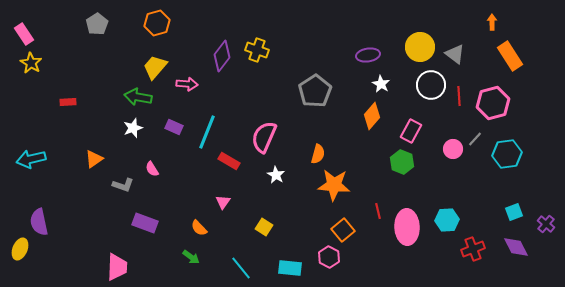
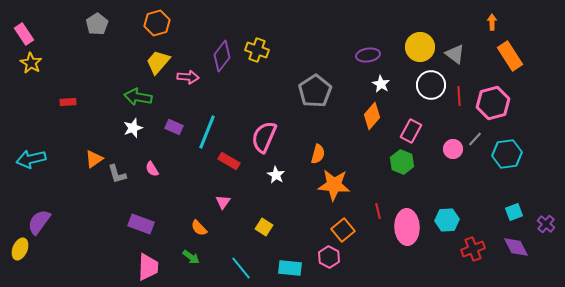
yellow trapezoid at (155, 67): moved 3 px right, 5 px up
pink arrow at (187, 84): moved 1 px right, 7 px up
gray L-shape at (123, 185): moved 6 px left, 11 px up; rotated 55 degrees clockwise
purple semicircle at (39, 222): rotated 48 degrees clockwise
purple rectangle at (145, 223): moved 4 px left, 1 px down
pink trapezoid at (117, 267): moved 31 px right
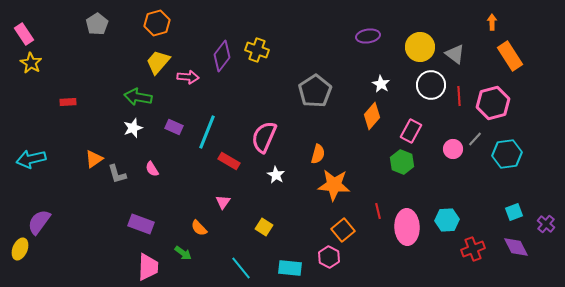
purple ellipse at (368, 55): moved 19 px up
green arrow at (191, 257): moved 8 px left, 4 px up
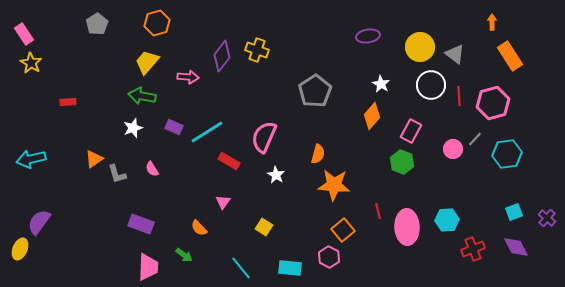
yellow trapezoid at (158, 62): moved 11 px left
green arrow at (138, 97): moved 4 px right, 1 px up
cyan line at (207, 132): rotated 36 degrees clockwise
purple cross at (546, 224): moved 1 px right, 6 px up
green arrow at (183, 253): moved 1 px right, 2 px down
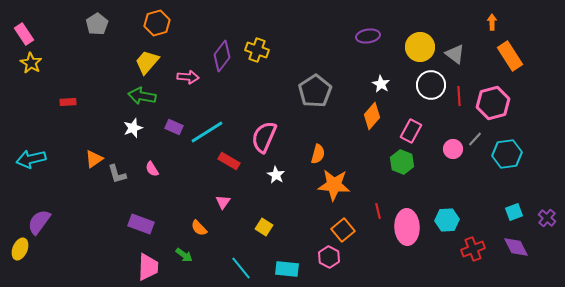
cyan rectangle at (290, 268): moved 3 px left, 1 px down
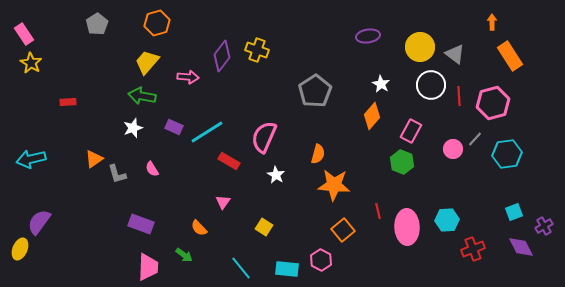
purple cross at (547, 218): moved 3 px left, 8 px down; rotated 18 degrees clockwise
purple diamond at (516, 247): moved 5 px right
pink hexagon at (329, 257): moved 8 px left, 3 px down
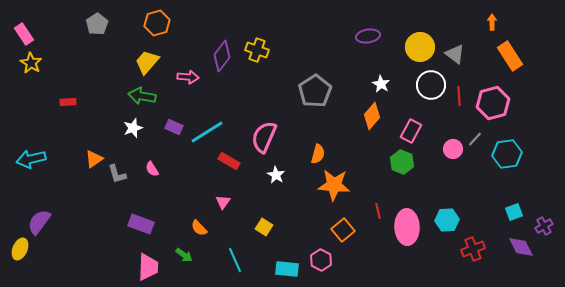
cyan line at (241, 268): moved 6 px left, 8 px up; rotated 15 degrees clockwise
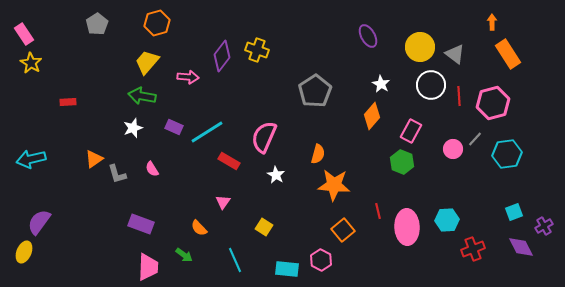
purple ellipse at (368, 36): rotated 70 degrees clockwise
orange rectangle at (510, 56): moved 2 px left, 2 px up
yellow ellipse at (20, 249): moved 4 px right, 3 px down
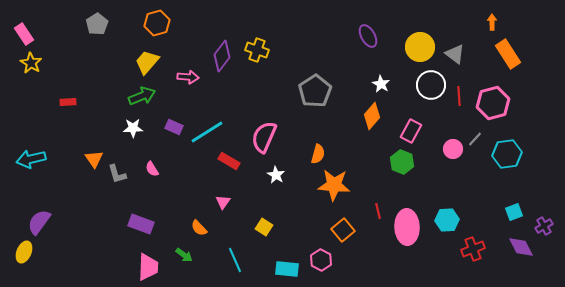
green arrow at (142, 96): rotated 148 degrees clockwise
white star at (133, 128): rotated 18 degrees clockwise
orange triangle at (94, 159): rotated 30 degrees counterclockwise
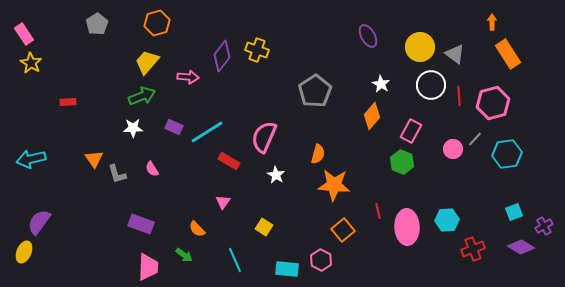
orange semicircle at (199, 228): moved 2 px left, 1 px down
purple diamond at (521, 247): rotated 32 degrees counterclockwise
